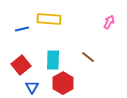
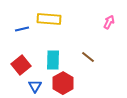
blue triangle: moved 3 px right, 1 px up
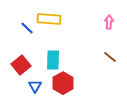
pink arrow: rotated 24 degrees counterclockwise
blue line: moved 5 px right, 1 px up; rotated 56 degrees clockwise
brown line: moved 22 px right
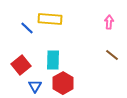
yellow rectangle: moved 1 px right
brown line: moved 2 px right, 2 px up
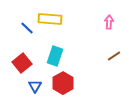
brown line: moved 2 px right, 1 px down; rotated 72 degrees counterclockwise
cyan rectangle: moved 2 px right, 4 px up; rotated 18 degrees clockwise
red square: moved 1 px right, 2 px up
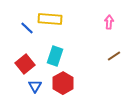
red square: moved 3 px right, 1 px down
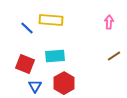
yellow rectangle: moved 1 px right, 1 px down
cyan rectangle: rotated 66 degrees clockwise
red square: rotated 30 degrees counterclockwise
red hexagon: moved 1 px right
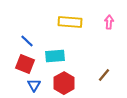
yellow rectangle: moved 19 px right, 2 px down
blue line: moved 13 px down
brown line: moved 10 px left, 19 px down; rotated 16 degrees counterclockwise
blue triangle: moved 1 px left, 1 px up
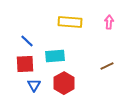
red square: rotated 24 degrees counterclockwise
brown line: moved 3 px right, 9 px up; rotated 24 degrees clockwise
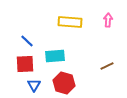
pink arrow: moved 1 px left, 2 px up
red hexagon: rotated 15 degrees counterclockwise
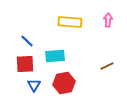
red hexagon: rotated 25 degrees counterclockwise
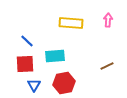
yellow rectangle: moved 1 px right, 1 px down
